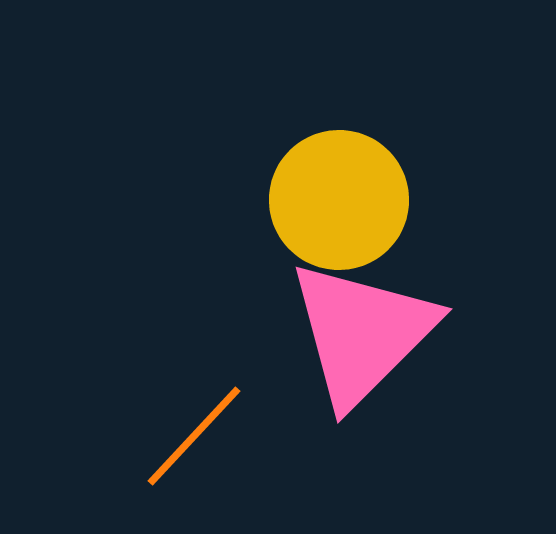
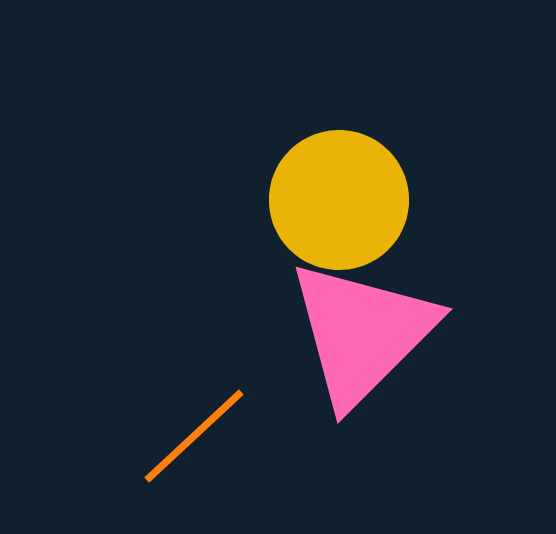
orange line: rotated 4 degrees clockwise
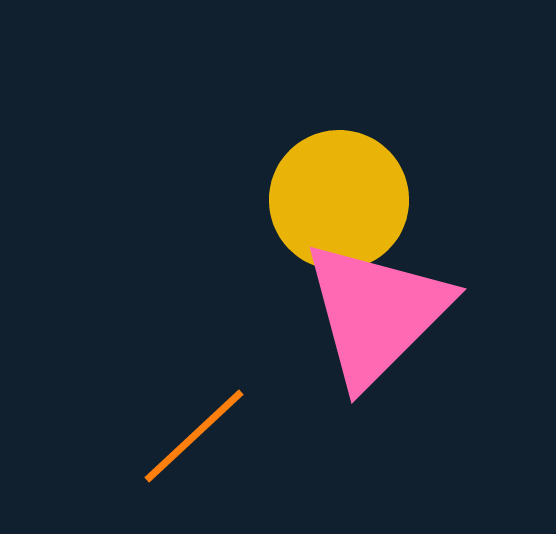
pink triangle: moved 14 px right, 20 px up
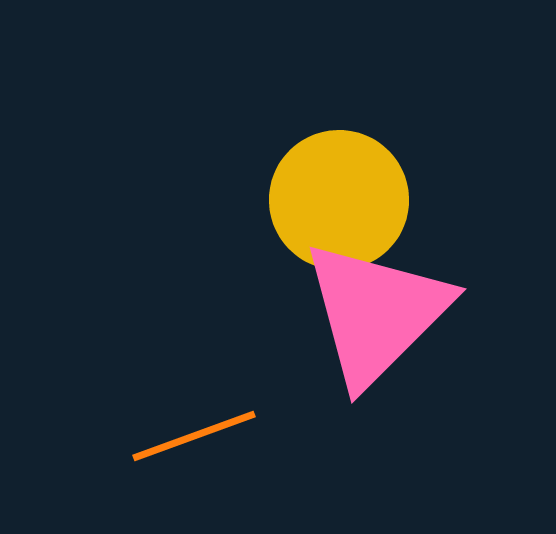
orange line: rotated 23 degrees clockwise
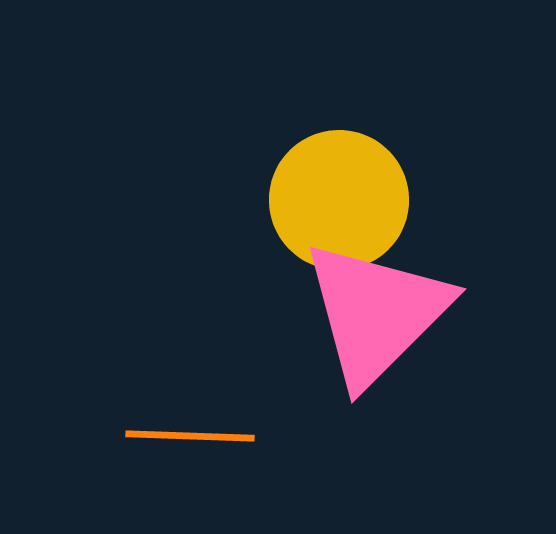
orange line: moved 4 px left; rotated 22 degrees clockwise
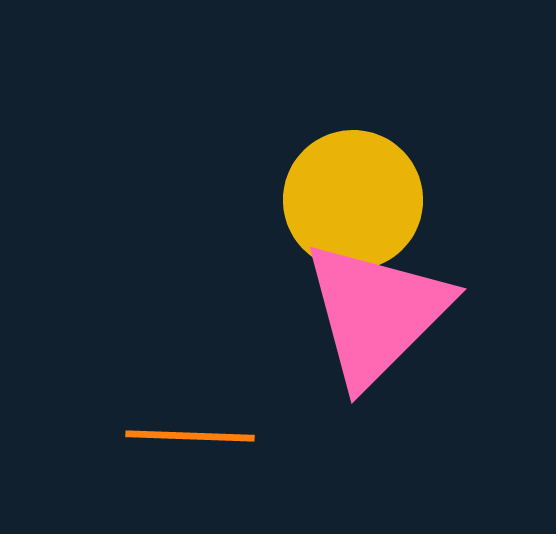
yellow circle: moved 14 px right
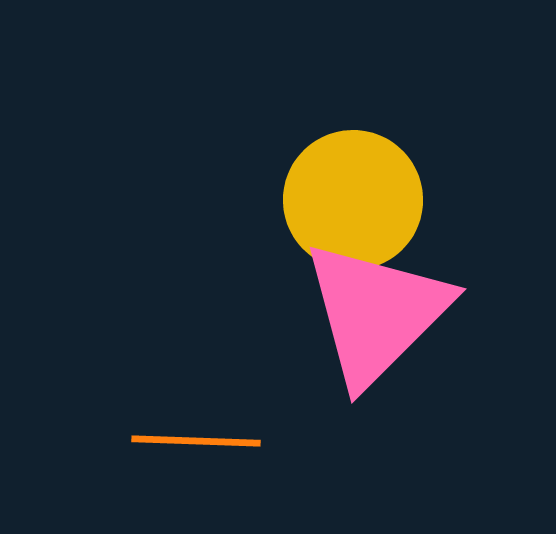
orange line: moved 6 px right, 5 px down
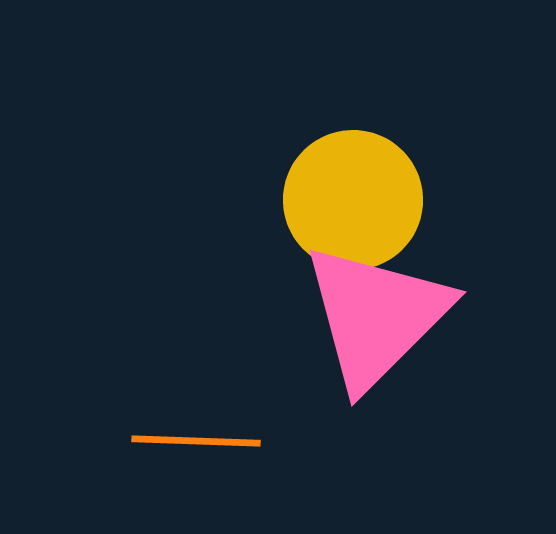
pink triangle: moved 3 px down
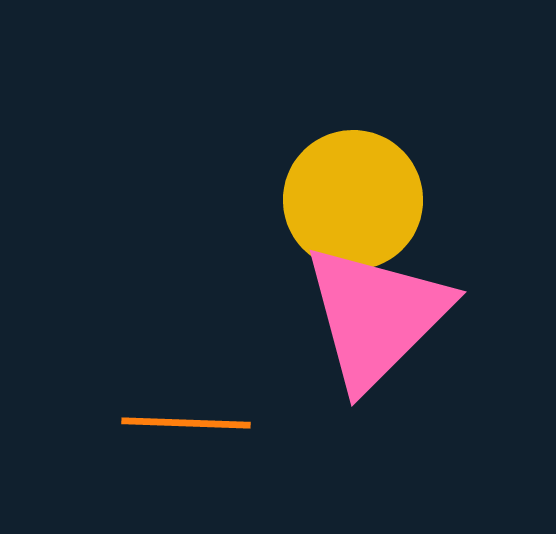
orange line: moved 10 px left, 18 px up
